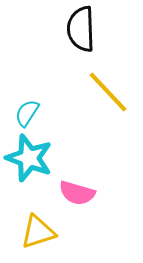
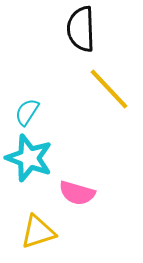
yellow line: moved 1 px right, 3 px up
cyan semicircle: moved 1 px up
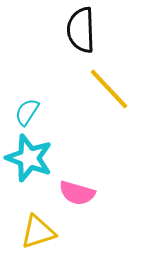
black semicircle: moved 1 px down
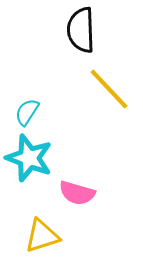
yellow triangle: moved 4 px right, 4 px down
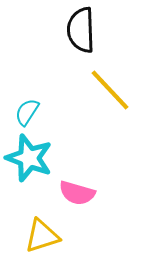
yellow line: moved 1 px right, 1 px down
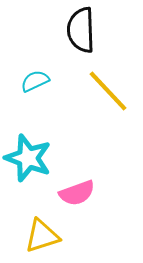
yellow line: moved 2 px left, 1 px down
cyan semicircle: moved 8 px right, 31 px up; rotated 32 degrees clockwise
cyan star: moved 1 px left
pink semicircle: rotated 36 degrees counterclockwise
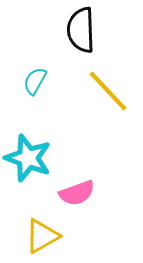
cyan semicircle: rotated 36 degrees counterclockwise
yellow triangle: rotated 12 degrees counterclockwise
